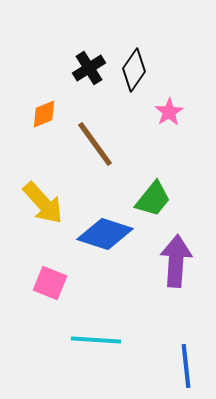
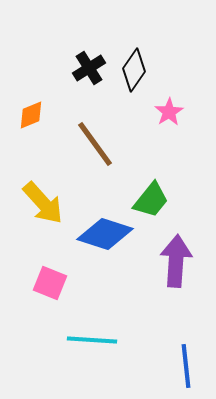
orange diamond: moved 13 px left, 1 px down
green trapezoid: moved 2 px left, 1 px down
cyan line: moved 4 px left
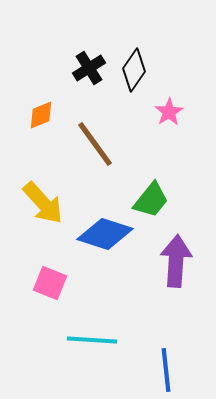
orange diamond: moved 10 px right
blue line: moved 20 px left, 4 px down
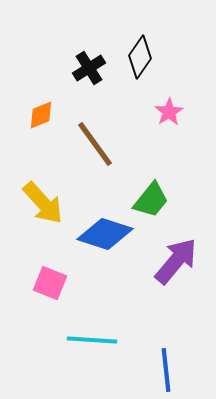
black diamond: moved 6 px right, 13 px up
purple arrow: rotated 36 degrees clockwise
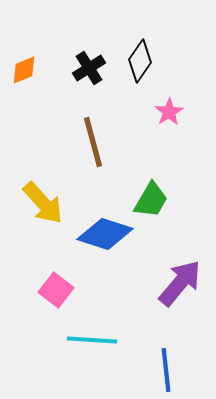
black diamond: moved 4 px down
orange diamond: moved 17 px left, 45 px up
brown line: moved 2 px left, 2 px up; rotated 21 degrees clockwise
green trapezoid: rotated 9 degrees counterclockwise
purple arrow: moved 4 px right, 22 px down
pink square: moved 6 px right, 7 px down; rotated 16 degrees clockwise
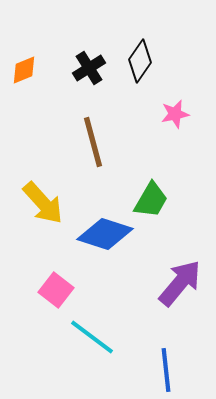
pink star: moved 6 px right, 2 px down; rotated 20 degrees clockwise
cyan line: moved 3 px up; rotated 33 degrees clockwise
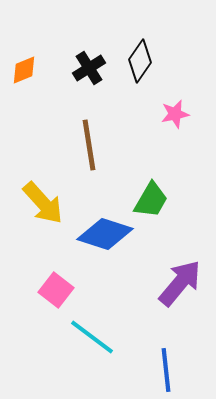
brown line: moved 4 px left, 3 px down; rotated 6 degrees clockwise
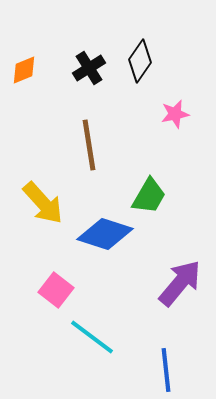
green trapezoid: moved 2 px left, 4 px up
